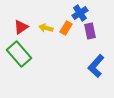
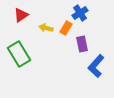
red triangle: moved 12 px up
purple rectangle: moved 8 px left, 13 px down
green rectangle: rotated 10 degrees clockwise
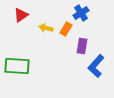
blue cross: moved 1 px right
orange rectangle: moved 1 px down
purple rectangle: moved 2 px down; rotated 21 degrees clockwise
green rectangle: moved 2 px left, 12 px down; rotated 55 degrees counterclockwise
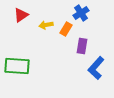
yellow arrow: moved 3 px up; rotated 24 degrees counterclockwise
blue L-shape: moved 2 px down
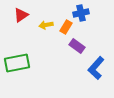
blue cross: rotated 21 degrees clockwise
orange rectangle: moved 2 px up
purple rectangle: moved 5 px left; rotated 63 degrees counterclockwise
green rectangle: moved 3 px up; rotated 15 degrees counterclockwise
